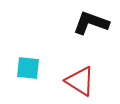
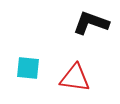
red triangle: moved 5 px left, 3 px up; rotated 24 degrees counterclockwise
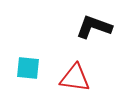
black L-shape: moved 3 px right, 4 px down
